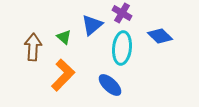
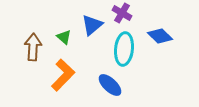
cyan ellipse: moved 2 px right, 1 px down
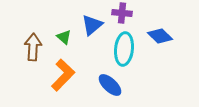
purple cross: rotated 24 degrees counterclockwise
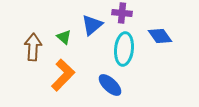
blue diamond: rotated 10 degrees clockwise
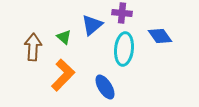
blue ellipse: moved 5 px left, 2 px down; rotated 15 degrees clockwise
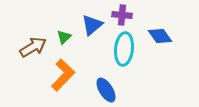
purple cross: moved 2 px down
green triangle: rotated 35 degrees clockwise
brown arrow: rotated 56 degrees clockwise
blue ellipse: moved 1 px right, 3 px down
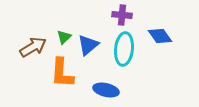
blue triangle: moved 4 px left, 20 px down
orange L-shape: moved 1 px left, 2 px up; rotated 140 degrees clockwise
blue ellipse: rotated 45 degrees counterclockwise
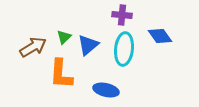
orange L-shape: moved 1 px left, 1 px down
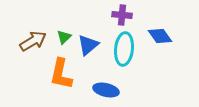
brown arrow: moved 6 px up
orange L-shape: rotated 8 degrees clockwise
